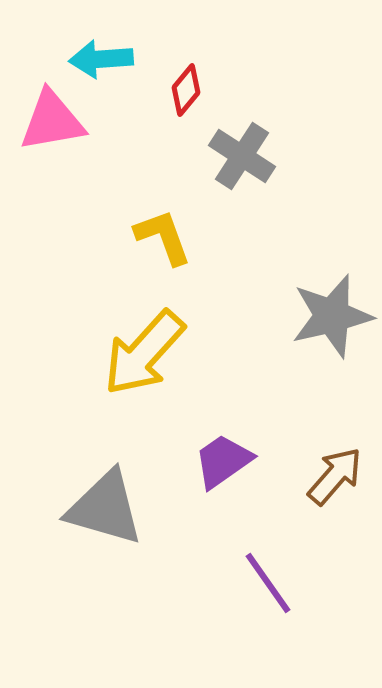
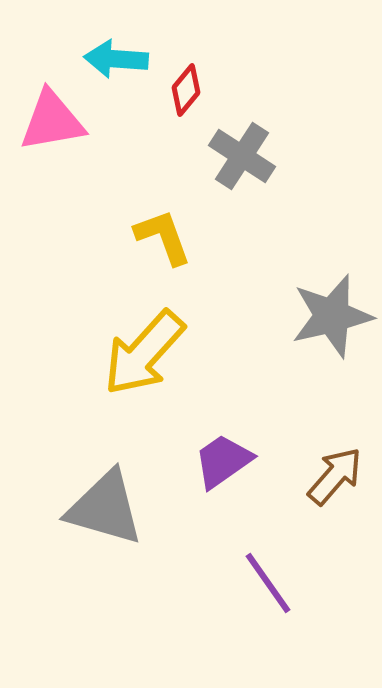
cyan arrow: moved 15 px right; rotated 8 degrees clockwise
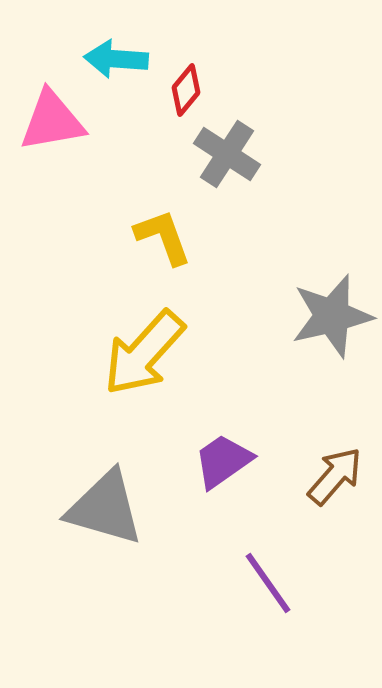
gray cross: moved 15 px left, 2 px up
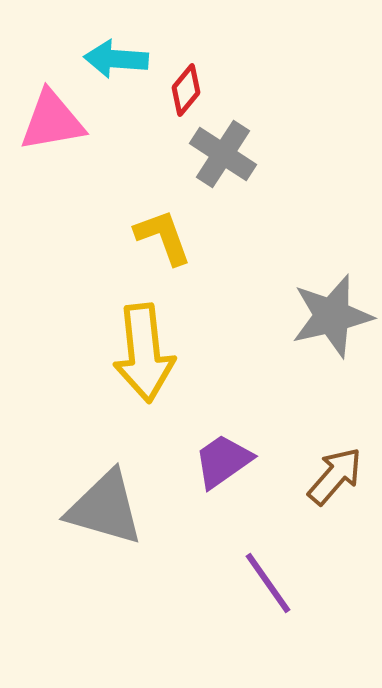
gray cross: moved 4 px left
yellow arrow: rotated 48 degrees counterclockwise
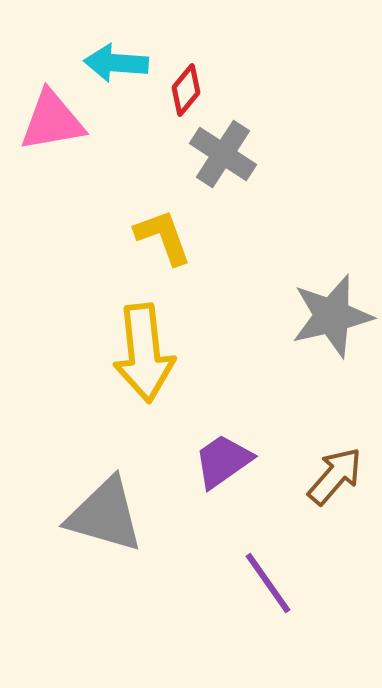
cyan arrow: moved 4 px down
gray triangle: moved 7 px down
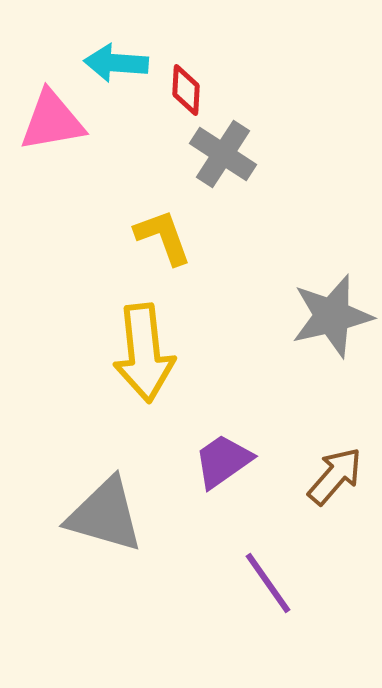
red diamond: rotated 36 degrees counterclockwise
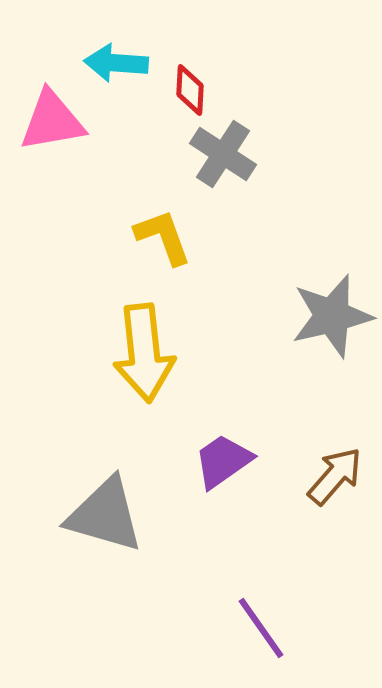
red diamond: moved 4 px right
purple line: moved 7 px left, 45 px down
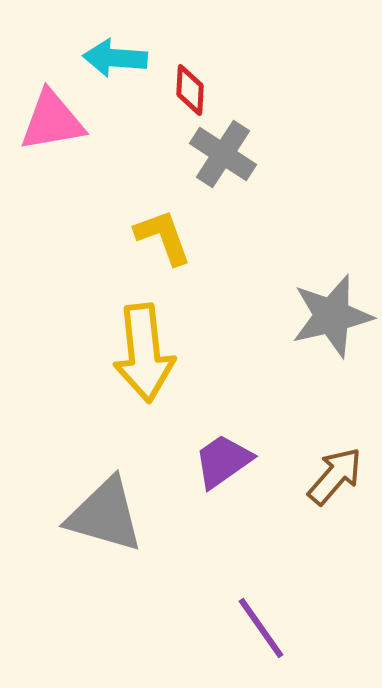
cyan arrow: moved 1 px left, 5 px up
